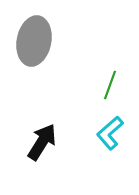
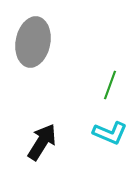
gray ellipse: moved 1 px left, 1 px down
cyan L-shape: rotated 116 degrees counterclockwise
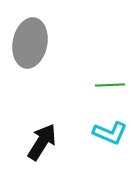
gray ellipse: moved 3 px left, 1 px down
green line: rotated 68 degrees clockwise
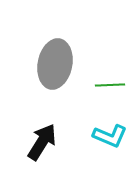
gray ellipse: moved 25 px right, 21 px down
cyan L-shape: moved 3 px down
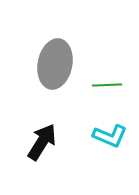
green line: moved 3 px left
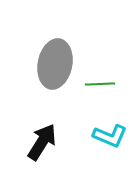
green line: moved 7 px left, 1 px up
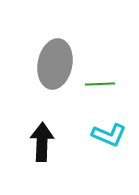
cyan L-shape: moved 1 px left, 1 px up
black arrow: rotated 30 degrees counterclockwise
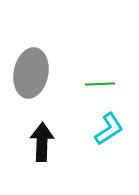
gray ellipse: moved 24 px left, 9 px down
cyan L-shape: moved 6 px up; rotated 56 degrees counterclockwise
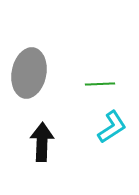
gray ellipse: moved 2 px left
cyan L-shape: moved 3 px right, 2 px up
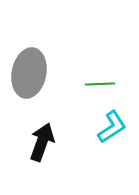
black arrow: rotated 18 degrees clockwise
